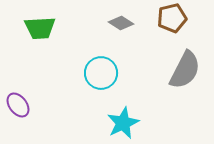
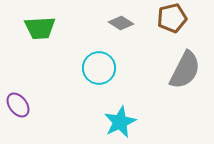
cyan circle: moved 2 px left, 5 px up
cyan star: moved 3 px left, 1 px up
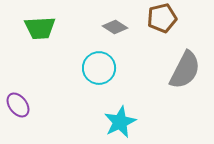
brown pentagon: moved 10 px left
gray diamond: moved 6 px left, 4 px down
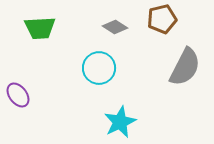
brown pentagon: moved 1 px down
gray semicircle: moved 3 px up
purple ellipse: moved 10 px up
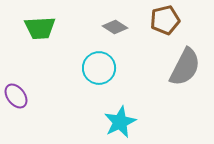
brown pentagon: moved 3 px right, 1 px down
purple ellipse: moved 2 px left, 1 px down
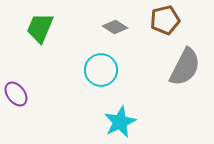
green trapezoid: rotated 116 degrees clockwise
cyan circle: moved 2 px right, 2 px down
purple ellipse: moved 2 px up
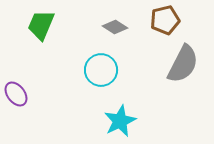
green trapezoid: moved 1 px right, 3 px up
gray semicircle: moved 2 px left, 3 px up
cyan star: moved 1 px up
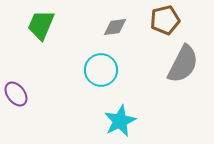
gray diamond: rotated 40 degrees counterclockwise
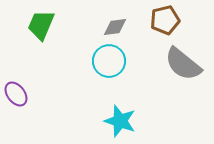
gray semicircle: rotated 102 degrees clockwise
cyan circle: moved 8 px right, 9 px up
cyan star: rotated 28 degrees counterclockwise
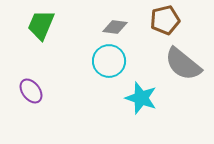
gray diamond: rotated 15 degrees clockwise
purple ellipse: moved 15 px right, 3 px up
cyan star: moved 21 px right, 23 px up
